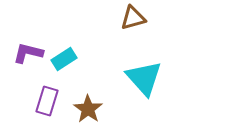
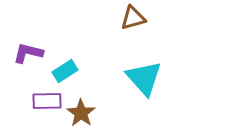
cyan rectangle: moved 1 px right, 12 px down
purple rectangle: rotated 72 degrees clockwise
brown star: moved 7 px left, 4 px down
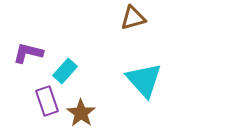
cyan rectangle: rotated 15 degrees counterclockwise
cyan triangle: moved 2 px down
purple rectangle: rotated 72 degrees clockwise
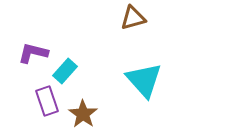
purple L-shape: moved 5 px right
brown star: moved 2 px right, 1 px down
